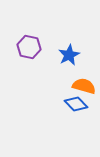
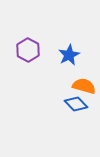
purple hexagon: moved 1 px left, 3 px down; rotated 15 degrees clockwise
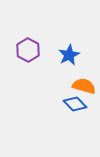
blue diamond: moved 1 px left
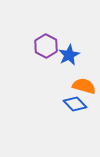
purple hexagon: moved 18 px right, 4 px up
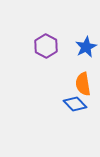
blue star: moved 17 px right, 8 px up
orange semicircle: moved 1 px left, 2 px up; rotated 115 degrees counterclockwise
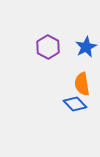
purple hexagon: moved 2 px right, 1 px down
orange semicircle: moved 1 px left
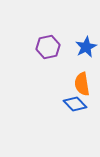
purple hexagon: rotated 20 degrees clockwise
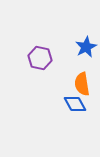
purple hexagon: moved 8 px left, 11 px down; rotated 25 degrees clockwise
blue diamond: rotated 15 degrees clockwise
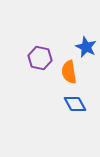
blue star: rotated 20 degrees counterclockwise
orange semicircle: moved 13 px left, 12 px up
